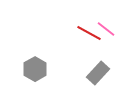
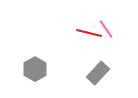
pink line: rotated 18 degrees clockwise
red line: rotated 15 degrees counterclockwise
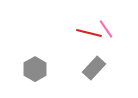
gray rectangle: moved 4 px left, 5 px up
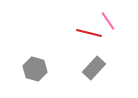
pink line: moved 2 px right, 8 px up
gray hexagon: rotated 15 degrees counterclockwise
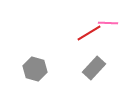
pink line: moved 2 px down; rotated 54 degrees counterclockwise
red line: rotated 45 degrees counterclockwise
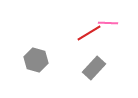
gray hexagon: moved 1 px right, 9 px up
